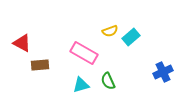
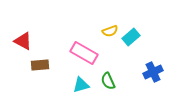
red triangle: moved 1 px right, 2 px up
blue cross: moved 10 px left
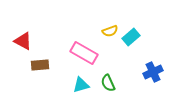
green semicircle: moved 2 px down
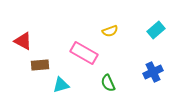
cyan rectangle: moved 25 px right, 7 px up
cyan triangle: moved 20 px left
